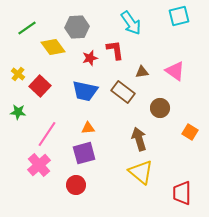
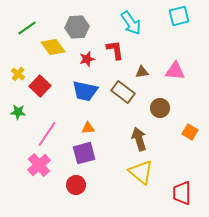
red star: moved 3 px left, 1 px down
pink triangle: rotated 30 degrees counterclockwise
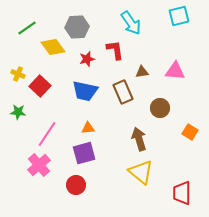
yellow cross: rotated 16 degrees counterclockwise
brown rectangle: rotated 30 degrees clockwise
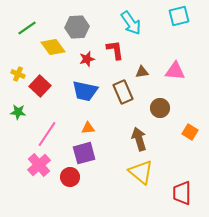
red circle: moved 6 px left, 8 px up
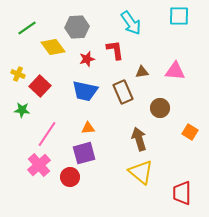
cyan square: rotated 15 degrees clockwise
green star: moved 4 px right, 2 px up
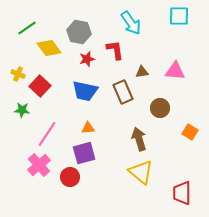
gray hexagon: moved 2 px right, 5 px down; rotated 15 degrees clockwise
yellow diamond: moved 4 px left, 1 px down
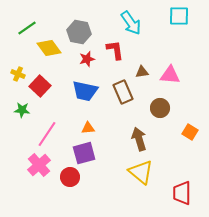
pink triangle: moved 5 px left, 4 px down
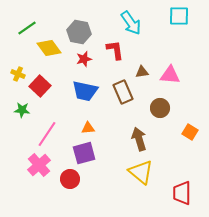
red star: moved 3 px left
red circle: moved 2 px down
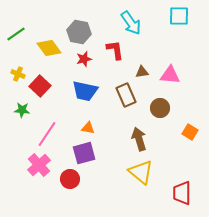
green line: moved 11 px left, 6 px down
brown rectangle: moved 3 px right, 3 px down
orange triangle: rotated 16 degrees clockwise
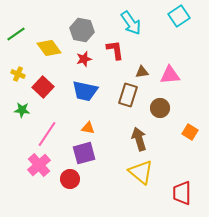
cyan square: rotated 35 degrees counterclockwise
gray hexagon: moved 3 px right, 2 px up
pink triangle: rotated 10 degrees counterclockwise
red square: moved 3 px right, 1 px down
brown rectangle: moved 2 px right; rotated 40 degrees clockwise
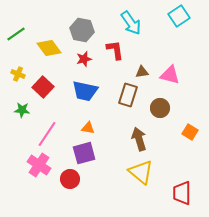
pink triangle: rotated 20 degrees clockwise
pink cross: rotated 15 degrees counterclockwise
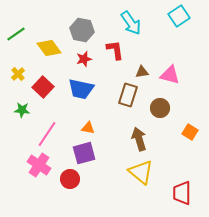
yellow cross: rotated 24 degrees clockwise
blue trapezoid: moved 4 px left, 2 px up
